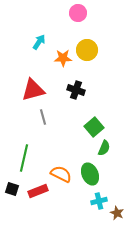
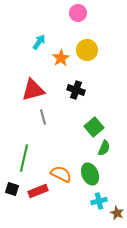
orange star: moved 2 px left; rotated 30 degrees counterclockwise
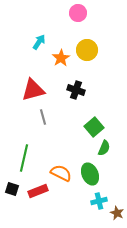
orange semicircle: moved 1 px up
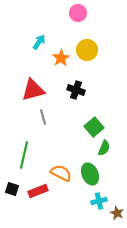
green line: moved 3 px up
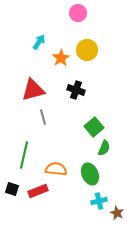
orange semicircle: moved 5 px left, 4 px up; rotated 20 degrees counterclockwise
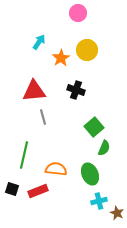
red triangle: moved 1 px right, 1 px down; rotated 10 degrees clockwise
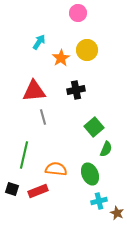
black cross: rotated 30 degrees counterclockwise
green semicircle: moved 2 px right, 1 px down
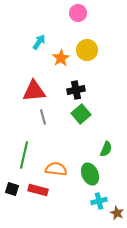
green square: moved 13 px left, 13 px up
red rectangle: moved 1 px up; rotated 36 degrees clockwise
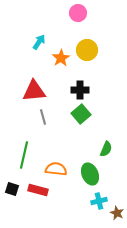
black cross: moved 4 px right; rotated 12 degrees clockwise
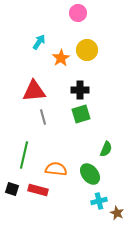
green square: rotated 24 degrees clockwise
green ellipse: rotated 15 degrees counterclockwise
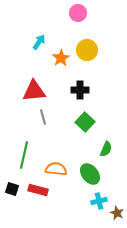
green square: moved 4 px right, 8 px down; rotated 30 degrees counterclockwise
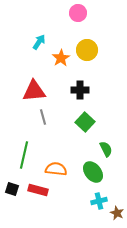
green semicircle: rotated 49 degrees counterclockwise
green ellipse: moved 3 px right, 2 px up
